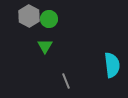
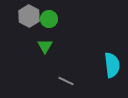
gray line: rotated 42 degrees counterclockwise
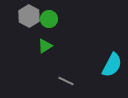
green triangle: rotated 28 degrees clockwise
cyan semicircle: rotated 35 degrees clockwise
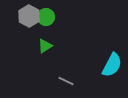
green circle: moved 3 px left, 2 px up
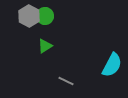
green circle: moved 1 px left, 1 px up
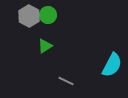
green circle: moved 3 px right, 1 px up
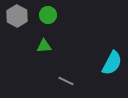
gray hexagon: moved 12 px left
green triangle: moved 1 px left; rotated 28 degrees clockwise
cyan semicircle: moved 2 px up
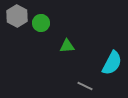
green circle: moved 7 px left, 8 px down
green triangle: moved 23 px right
gray line: moved 19 px right, 5 px down
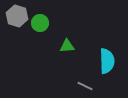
gray hexagon: rotated 10 degrees counterclockwise
green circle: moved 1 px left
cyan semicircle: moved 5 px left, 2 px up; rotated 30 degrees counterclockwise
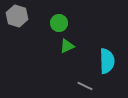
green circle: moved 19 px right
green triangle: rotated 21 degrees counterclockwise
